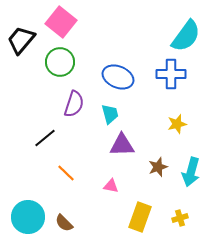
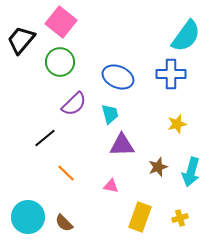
purple semicircle: rotated 28 degrees clockwise
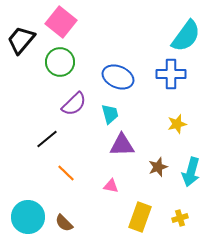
black line: moved 2 px right, 1 px down
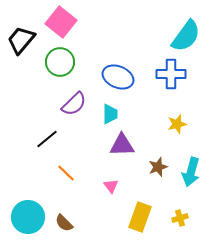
cyan trapezoid: rotated 15 degrees clockwise
pink triangle: rotated 42 degrees clockwise
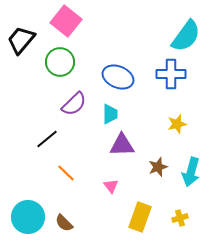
pink square: moved 5 px right, 1 px up
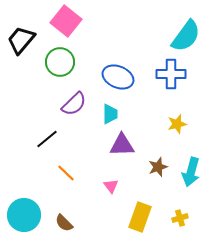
cyan circle: moved 4 px left, 2 px up
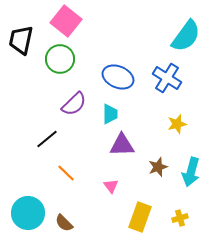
black trapezoid: rotated 28 degrees counterclockwise
green circle: moved 3 px up
blue cross: moved 4 px left, 4 px down; rotated 32 degrees clockwise
cyan circle: moved 4 px right, 2 px up
